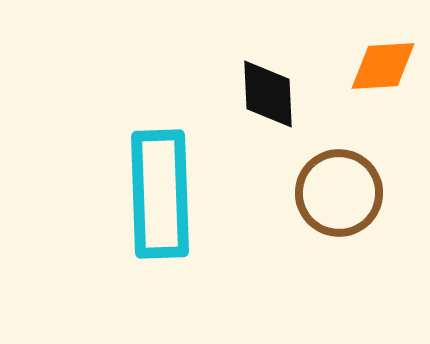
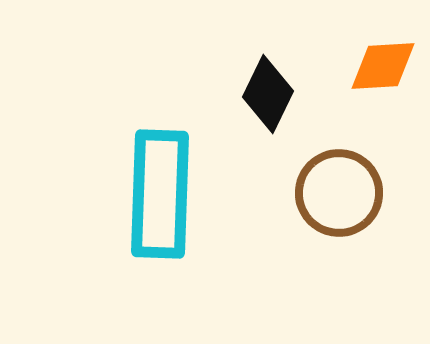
black diamond: rotated 28 degrees clockwise
cyan rectangle: rotated 4 degrees clockwise
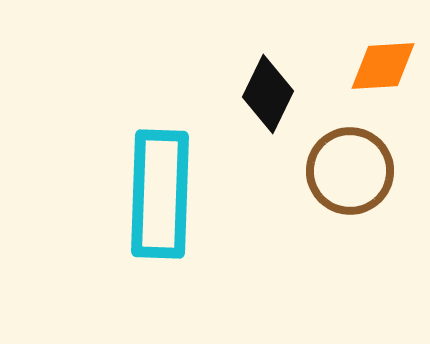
brown circle: moved 11 px right, 22 px up
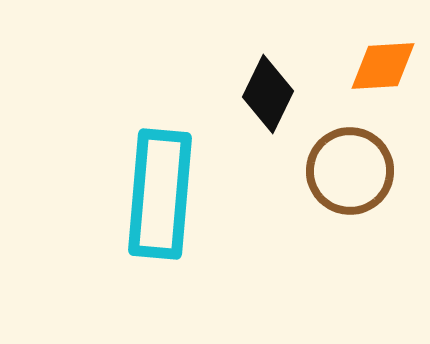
cyan rectangle: rotated 3 degrees clockwise
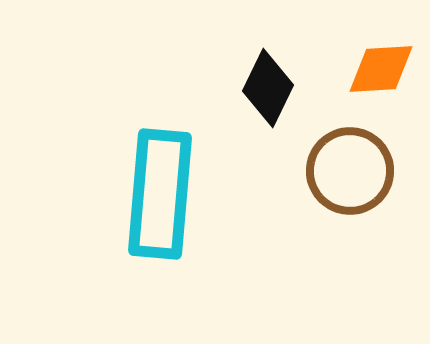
orange diamond: moved 2 px left, 3 px down
black diamond: moved 6 px up
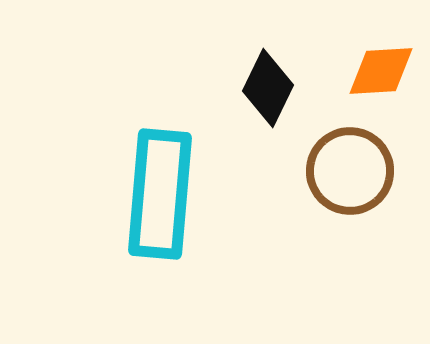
orange diamond: moved 2 px down
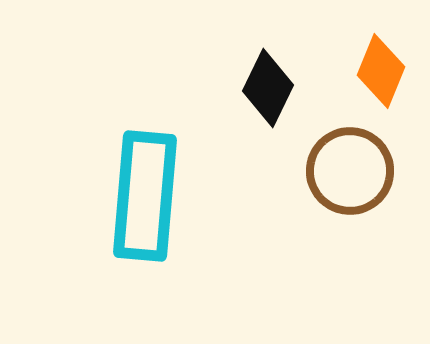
orange diamond: rotated 64 degrees counterclockwise
cyan rectangle: moved 15 px left, 2 px down
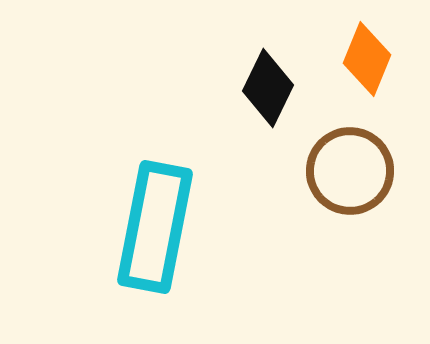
orange diamond: moved 14 px left, 12 px up
cyan rectangle: moved 10 px right, 31 px down; rotated 6 degrees clockwise
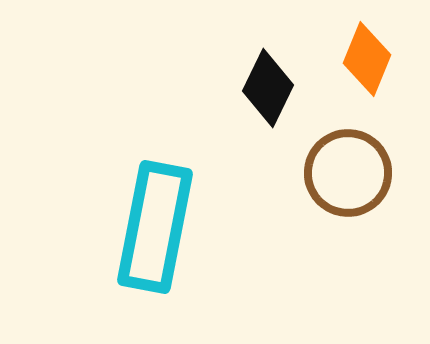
brown circle: moved 2 px left, 2 px down
